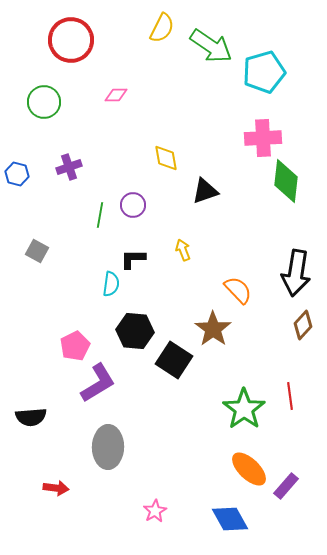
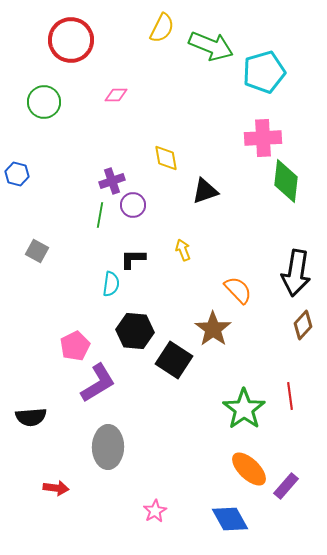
green arrow: rotated 12 degrees counterclockwise
purple cross: moved 43 px right, 14 px down
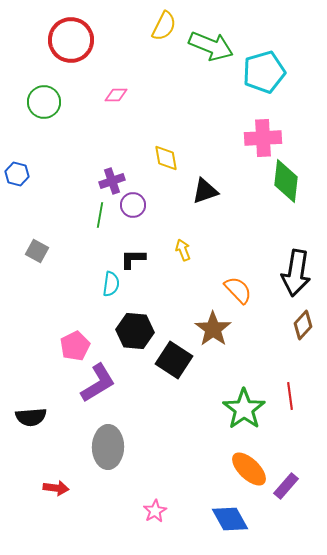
yellow semicircle: moved 2 px right, 2 px up
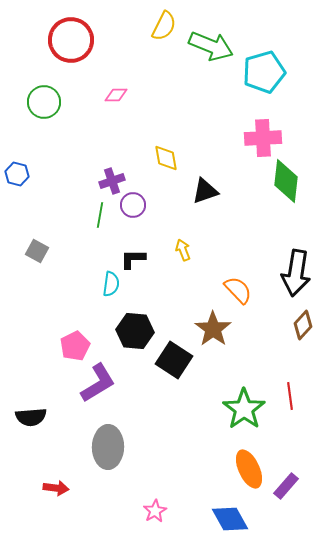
orange ellipse: rotated 21 degrees clockwise
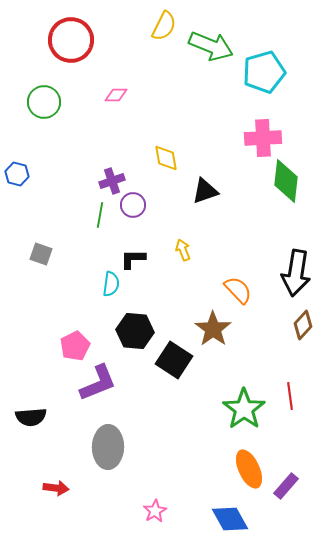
gray square: moved 4 px right, 3 px down; rotated 10 degrees counterclockwise
purple L-shape: rotated 9 degrees clockwise
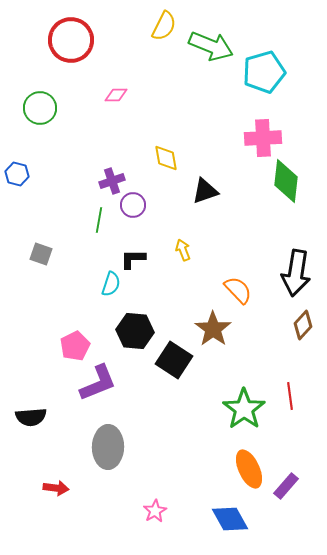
green circle: moved 4 px left, 6 px down
green line: moved 1 px left, 5 px down
cyan semicircle: rotated 10 degrees clockwise
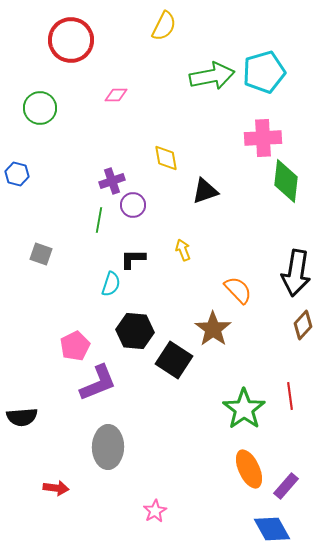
green arrow: moved 1 px right, 30 px down; rotated 33 degrees counterclockwise
black semicircle: moved 9 px left
blue diamond: moved 42 px right, 10 px down
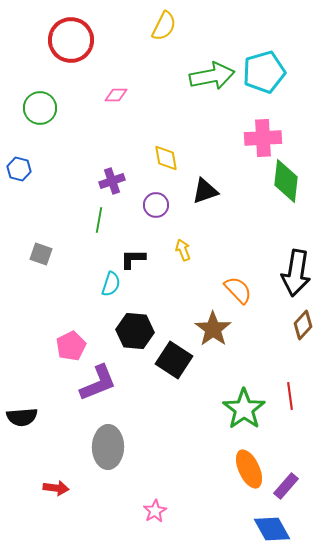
blue hexagon: moved 2 px right, 5 px up
purple circle: moved 23 px right
pink pentagon: moved 4 px left
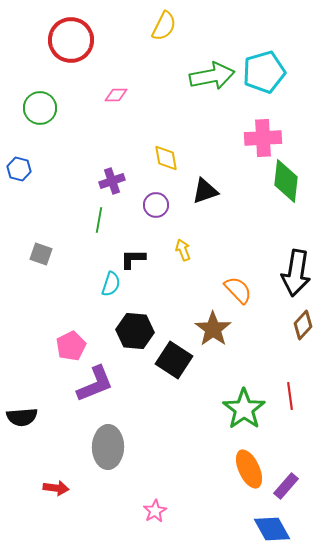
purple L-shape: moved 3 px left, 1 px down
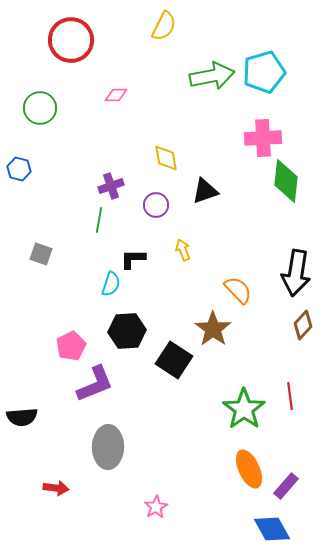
purple cross: moved 1 px left, 5 px down
black hexagon: moved 8 px left; rotated 9 degrees counterclockwise
pink star: moved 1 px right, 4 px up
